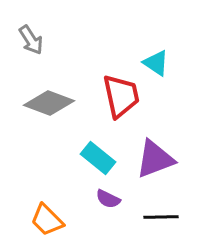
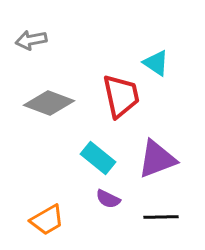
gray arrow: rotated 112 degrees clockwise
purple triangle: moved 2 px right
orange trapezoid: rotated 75 degrees counterclockwise
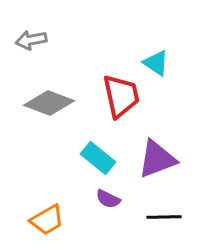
black line: moved 3 px right
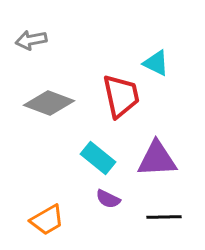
cyan triangle: rotated 8 degrees counterclockwise
purple triangle: rotated 18 degrees clockwise
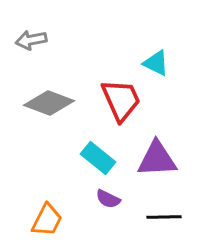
red trapezoid: moved 4 px down; rotated 12 degrees counterclockwise
orange trapezoid: rotated 33 degrees counterclockwise
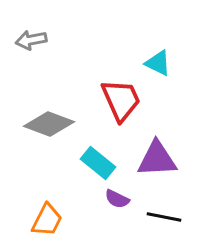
cyan triangle: moved 2 px right
gray diamond: moved 21 px down
cyan rectangle: moved 5 px down
purple semicircle: moved 9 px right
black line: rotated 12 degrees clockwise
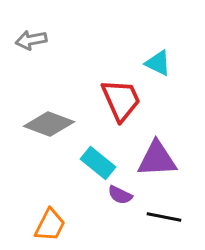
purple semicircle: moved 3 px right, 4 px up
orange trapezoid: moved 3 px right, 5 px down
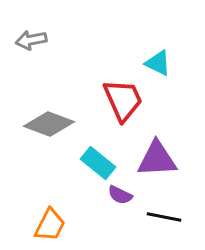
red trapezoid: moved 2 px right
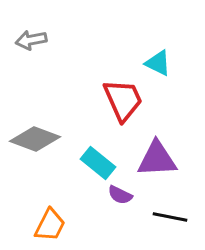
gray diamond: moved 14 px left, 15 px down
black line: moved 6 px right
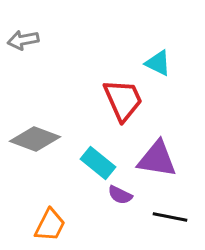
gray arrow: moved 8 px left
purple triangle: rotated 12 degrees clockwise
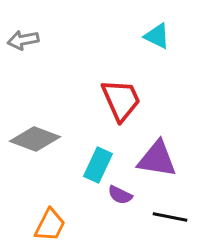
cyan triangle: moved 1 px left, 27 px up
red trapezoid: moved 2 px left
cyan rectangle: moved 2 px down; rotated 76 degrees clockwise
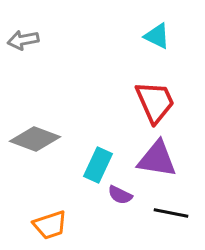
red trapezoid: moved 34 px right, 2 px down
black line: moved 1 px right, 4 px up
orange trapezoid: rotated 45 degrees clockwise
